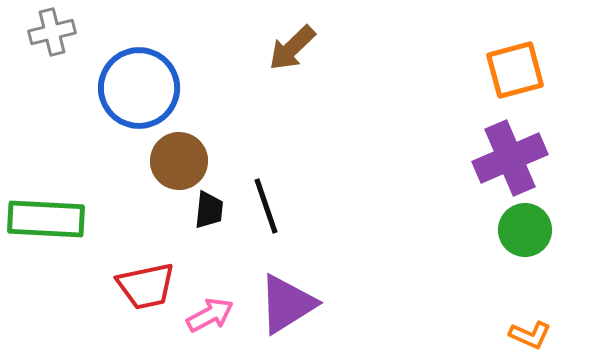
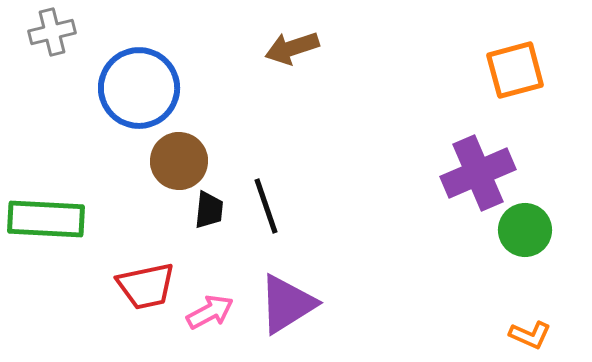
brown arrow: rotated 26 degrees clockwise
purple cross: moved 32 px left, 15 px down
pink arrow: moved 3 px up
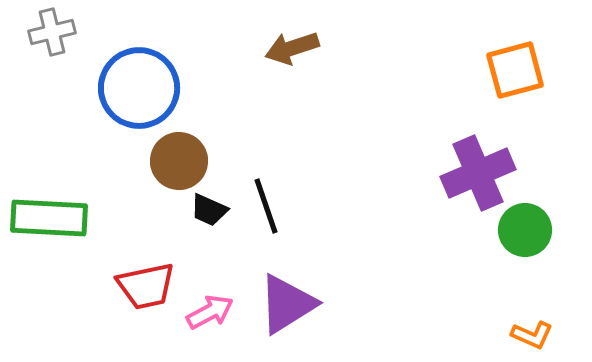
black trapezoid: rotated 108 degrees clockwise
green rectangle: moved 3 px right, 1 px up
orange L-shape: moved 2 px right
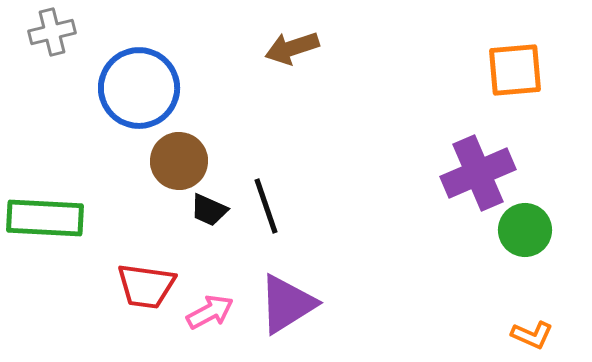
orange square: rotated 10 degrees clockwise
green rectangle: moved 4 px left
red trapezoid: rotated 20 degrees clockwise
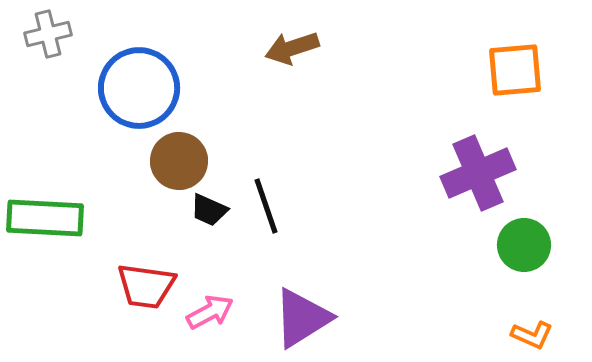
gray cross: moved 4 px left, 2 px down
green circle: moved 1 px left, 15 px down
purple triangle: moved 15 px right, 14 px down
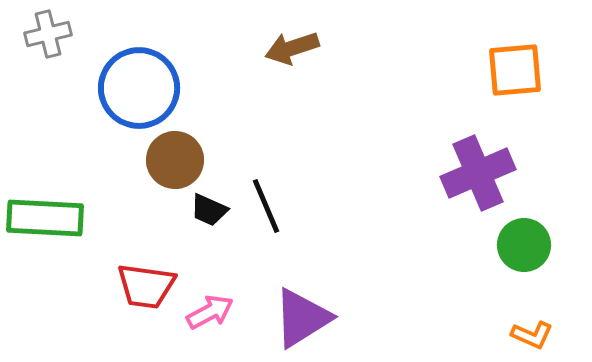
brown circle: moved 4 px left, 1 px up
black line: rotated 4 degrees counterclockwise
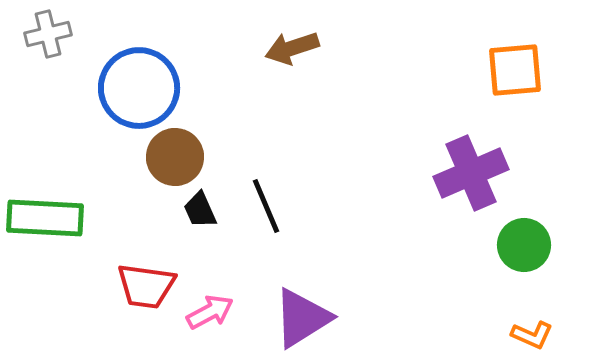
brown circle: moved 3 px up
purple cross: moved 7 px left
black trapezoid: moved 9 px left; rotated 42 degrees clockwise
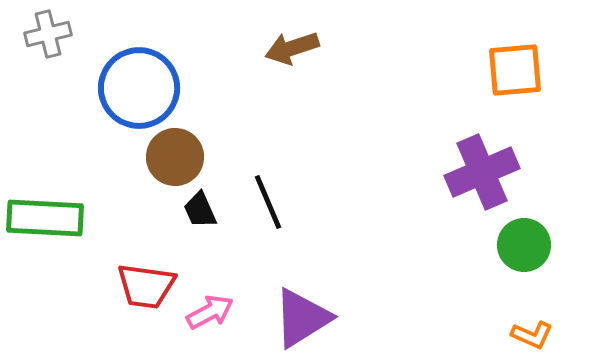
purple cross: moved 11 px right, 1 px up
black line: moved 2 px right, 4 px up
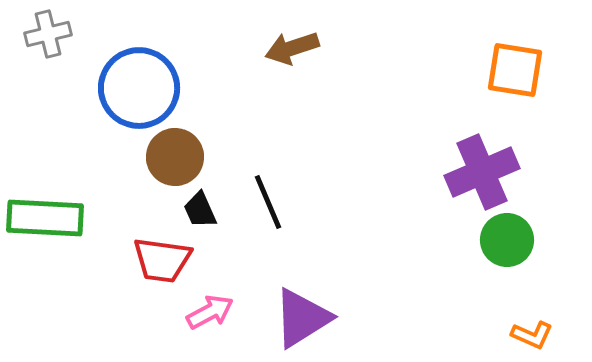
orange square: rotated 14 degrees clockwise
green circle: moved 17 px left, 5 px up
red trapezoid: moved 16 px right, 26 px up
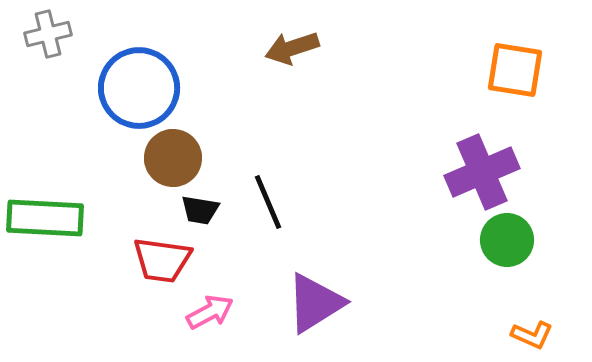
brown circle: moved 2 px left, 1 px down
black trapezoid: rotated 57 degrees counterclockwise
purple triangle: moved 13 px right, 15 px up
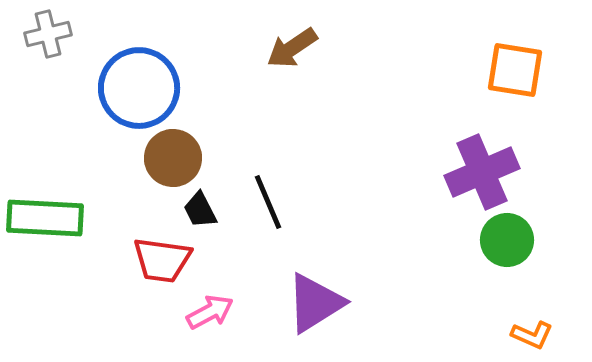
brown arrow: rotated 16 degrees counterclockwise
black trapezoid: rotated 54 degrees clockwise
